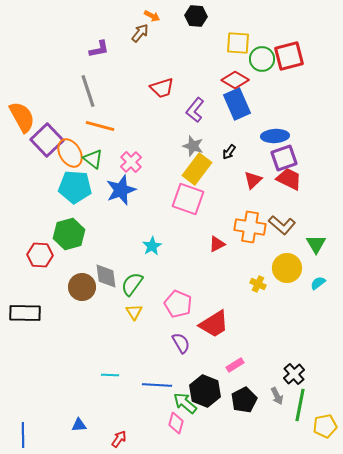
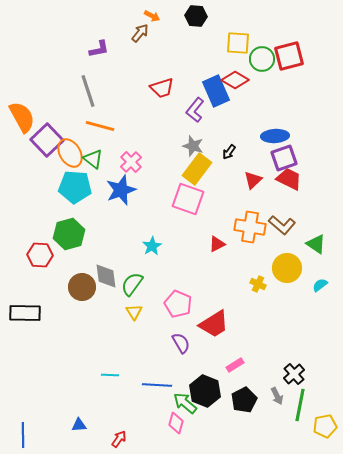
blue rectangle at (237, 104): moved 21 px left, 13 px up
green triangle at (316, 244): rotated 25 degrees counterclockwise
cyan semicircle at (318, 283): moved 2 px right, 2 px down
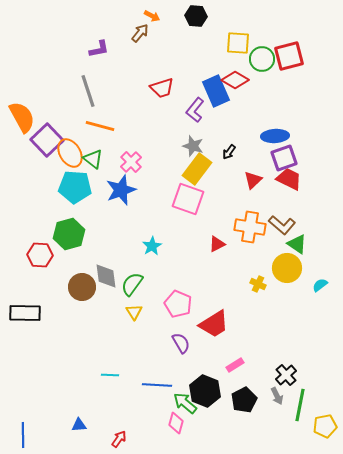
green triangle at (316, 244): moved 19 px left
black cross at (294, 374): moved 8 px left, 1 px down
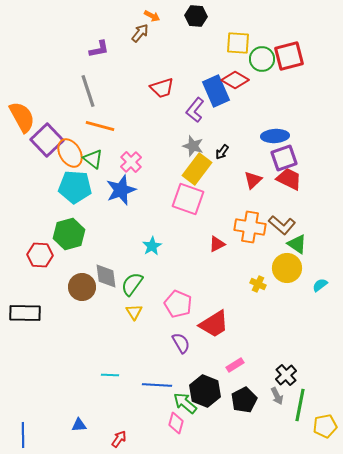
black arrow at (229, 152): moved 7 px left
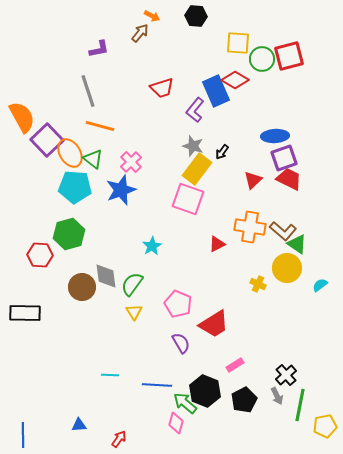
brown L-shape at (282, 225): moved 1 px right, 6 px down
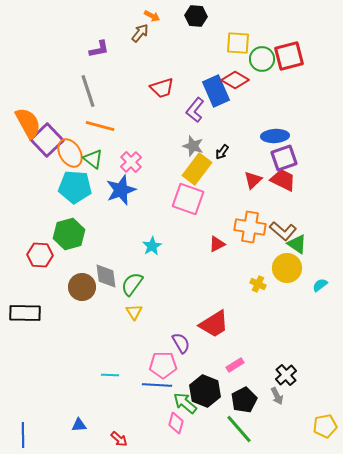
orange semicircle at (22, 117): moved 6 px right, 6 px down
red trapezoid at (289, 179): moved 6 px left, 1 px down
pink pentagon at (178, 304): moved 15 px left, 61 px down; rotated 24 degrees counterclockwise
green line at (300, 405): moved 61 px left, 24 px down; rotated 52 degrees counterclockwise
red arrow at (119, 439): rotated 96 degrees clockwise
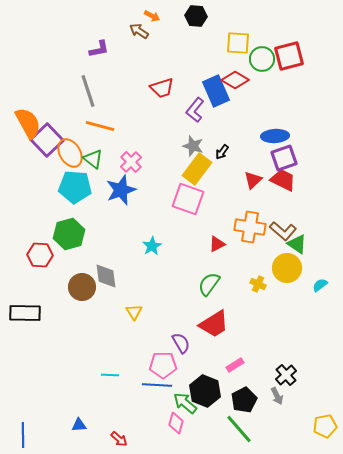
brown arrow at (140, 33): moved 1 px left, 2 px up; rotated 96 degrees counterclockwise
green semicircle at (132, 284): moved 77 px right
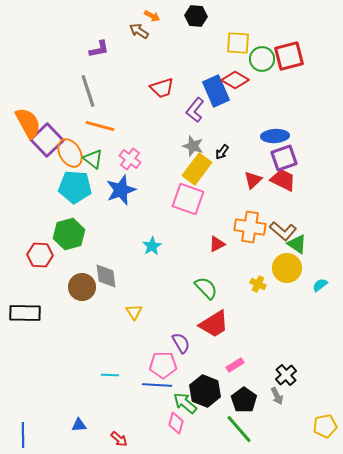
pink cross at (131, 162): moved 1 px left, 3 px up; rotated 10 degrees counterclockwise
green semicircle at (209, 284): moved 3 px left, 4 px down; rotated 100 degrees clockwise
black pentagon at (244, 400): rotated 10 degrees counterclockwise
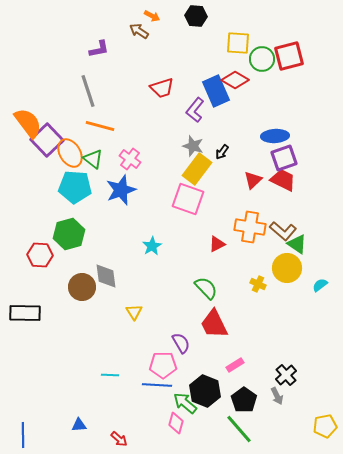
orange semicircle at (28, 123): rotated 8 degrees counterclockwise
red trapezoid at (214, 324): rotated 96 degrees clockwise
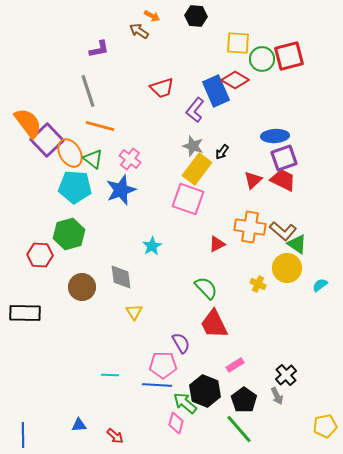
gray diamond at (106, 276): moved 15 px right, 1 px down
red arrow at (119, 439): moved 4 px left, 3 px up
